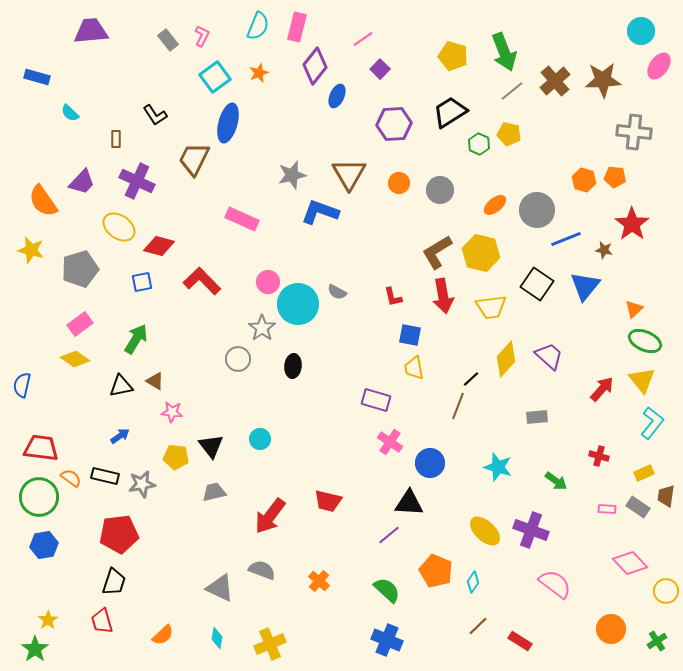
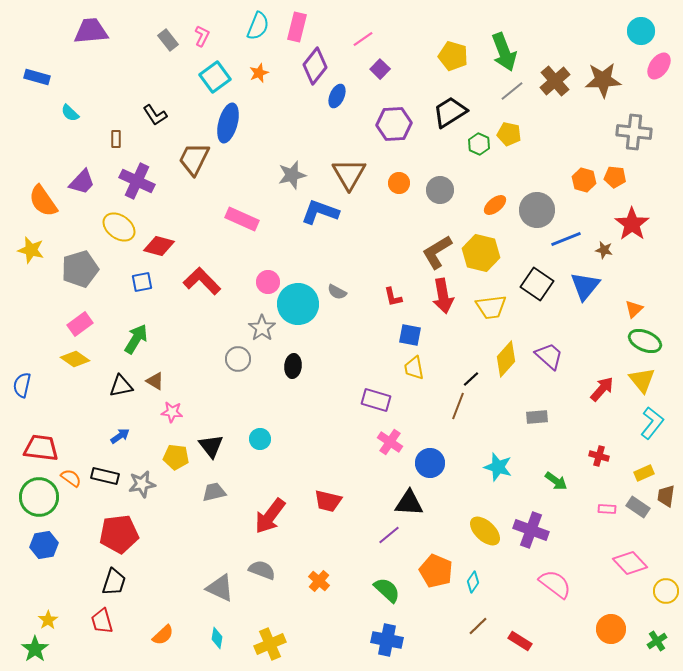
blue cross at (387, 640): rotated 12 degrees counterclockwise
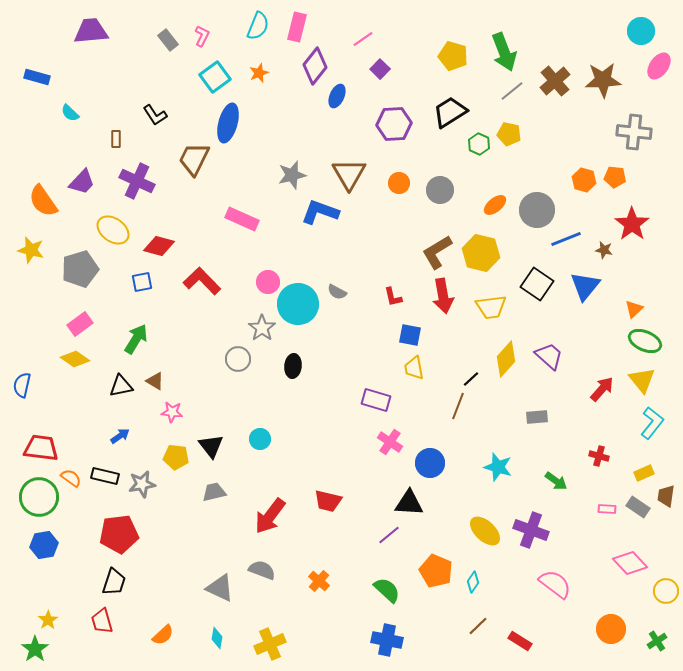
yellow ellipse at (119, 227): moved 6 px left, 3 px down
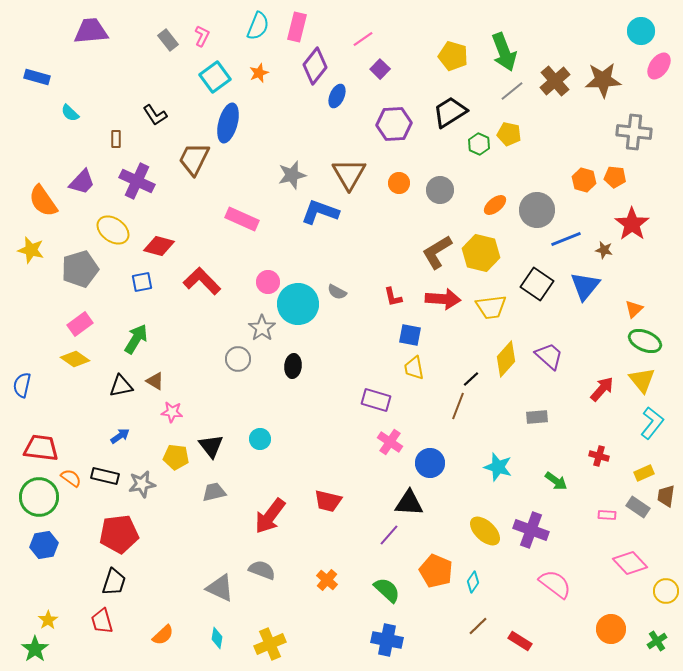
red arrow at (443, 296): moved 3 px down; rotated 76 degrees counterclockwise
pink rectangle at (607, 509): moved 6 px down
purple line at (389, 535): rotated 10 degrees counterclockwise
orange cross at (319, 581): moved 8 px right, 1 px up
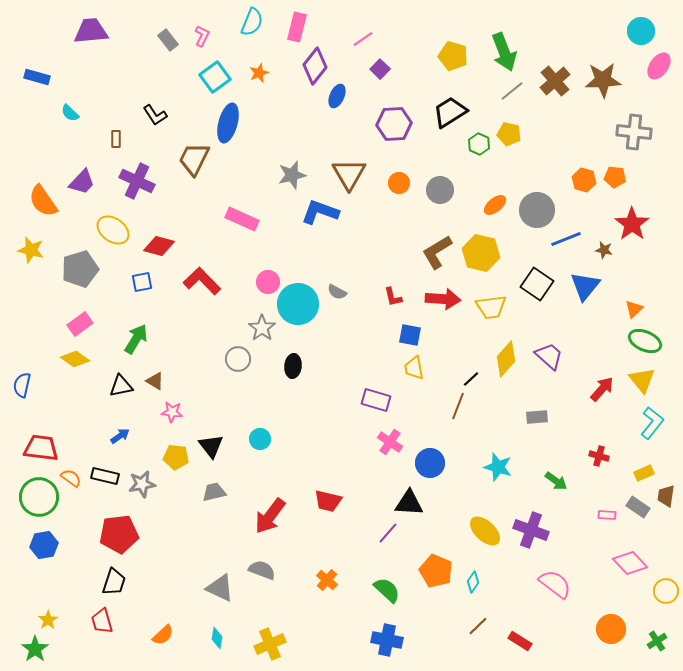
cyan semicircle at (258, 26): moved 6 px left, 4 px up
purple line at (389, 535): moved 1 px left, 2 px up
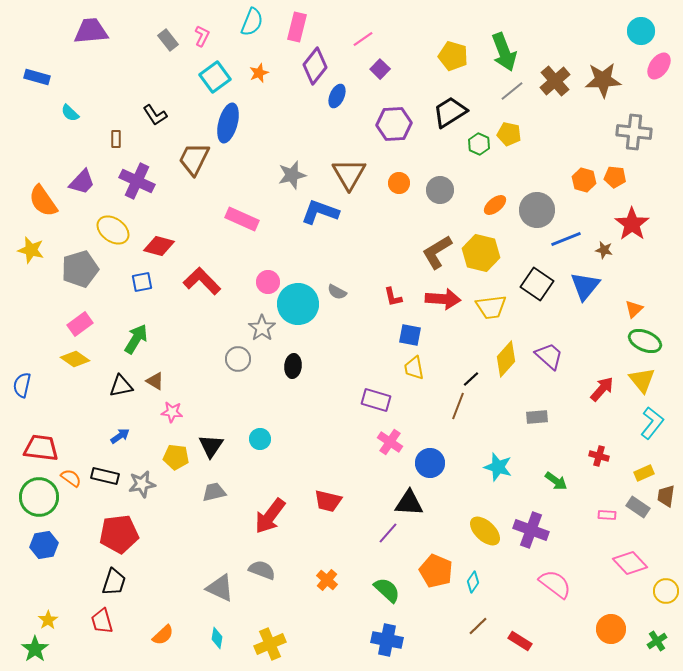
black triangle at (211, 446): rotated 12 degrees clockwise
